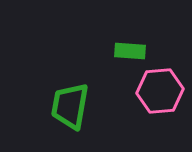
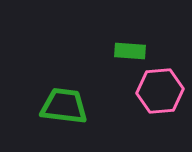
green trapezoid: moved 6 px left; rotated 87 degrees clockwise
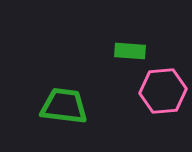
pink hexagon: moved 3 px right
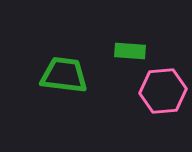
green trapezoid: moved 31 px up
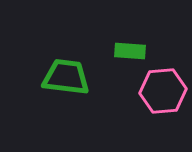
green trapezoid: moved 2 px right, 2 px down
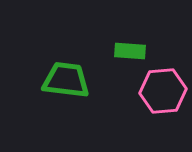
green trapezoid: moved 3 px down
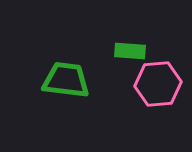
pink hexagon: moved 5 px left, 7 px up
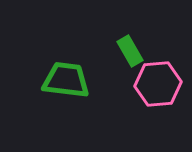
green rectangle: rotated 56 degrees clockwise
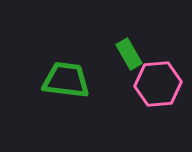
green rectangle: moved 1 px left, 3 px down
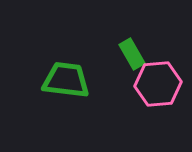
green rectangle: moved 3 px right
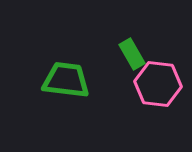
pink hexagon: rotated 12 degrees clockwise
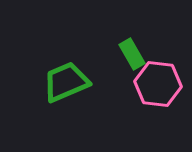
green trapezoid: moved 2 px down; rotated 30 degrees counterclockwise
